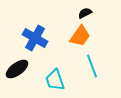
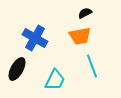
orange trapezoid: rotated 45 degrees clockwise
black ellipse: rotated 25 degrees counterclockwise
cyan trapezoid: rotated 135 degrees counterclockwise
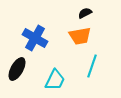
cyan line: rotated 40 degrees clockwise
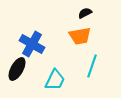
blue cross: moved 3 px left, 6 px down
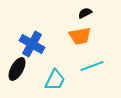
cyan line: rotated 50 degrees clockwise
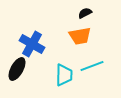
cyan trapezoid: moved 9 px right, 5 px up; rotated 25 degrees counterclockwise
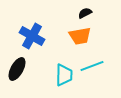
blue cross: moved 8 px up
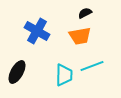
blue cross: moved 5 px right, 5 px up
black ellipse: moved 3 px down
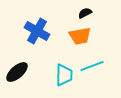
black ellipse: rotated 20 degrees clockwise
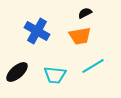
cyan line: moved 1 px right; rotated 10 degrees counterclockwise
cyan trapezoid: moved 9 px left; rotated 95 degrees clockwise
